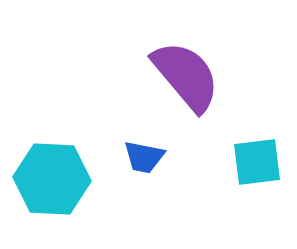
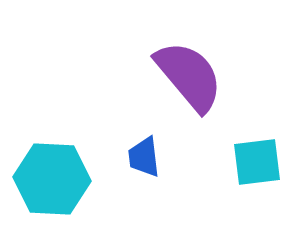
purple semicircle: moved 3 px right
blue trapezoid: rotated 72 degrees clockwise
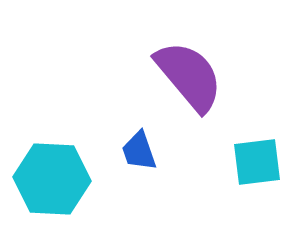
blue trapezoid: moved 5 px left, 6 px up; rotated 12 degrees counterclockwise
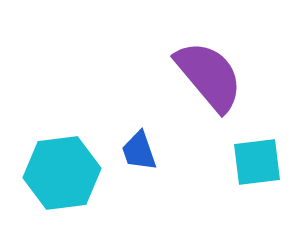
purple semicircle: moved 20 px right
cyan hexagon: moved 10 px right, 6 px up; rotated 10 degrees counterclockwise
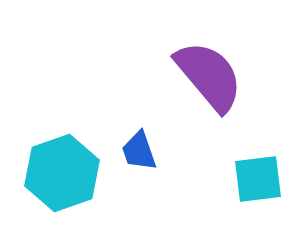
cyan square: moved 1 px right, 17 px down
cyan hexagon: rotated 12 degrees counterclockwise
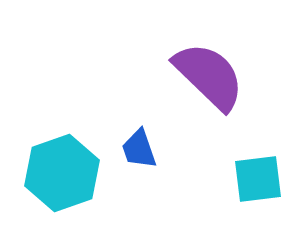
purple semicircle: rotated 6 degrees counterclockwise
blue trapezoid: moved 2 px up
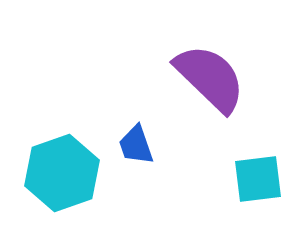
purple semicircle: moved 1 px right, 2 px down
blue trapezoid: moved 3 px left, 4 px up
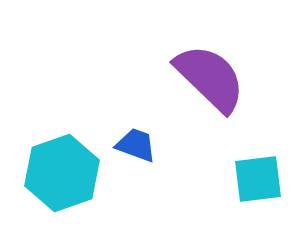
blue trapezoid: rotated 129 degrees clockwise
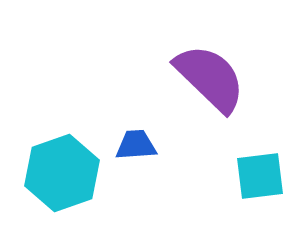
blue trapezoid: rotated 24 degrees counterclockwise
cyan square: moved 2 px right, 3 px up
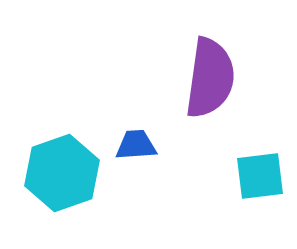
purple semicircle: rotated 54 degrees clockwise
